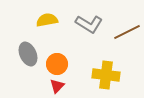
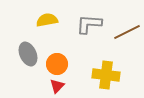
gray L-shape: rotated 152 degrees clockwise
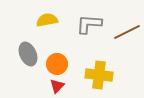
yellow cross: moved 7 px left
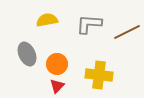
gray ellipse: moved 1 px left
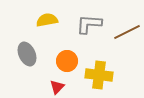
orange circle: moved 10 px right, 3 px up
red triangle: moved 1 px down
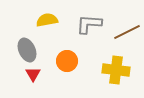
gray ellipse: moved 4 px up
yellow cross: moved 17 px right, 5 px up
red triangle: moved 24 px left, 13 px up; rotated 14 degrees counterclockwise
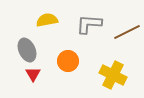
orange circle: moved 1 px right
yellow cross: moved 3 px left, 5 px down; rotated 20 degrees clockwise
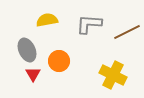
orange circle: moved 9 px left
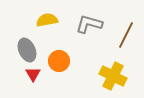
gray L-shape: rotated 12 degrees clockwise
brown line: moved 1 px left, 3 px down; rotated 36 degrees counterclockwise
yellow cross: moved 1 px down
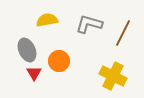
brown line: moved 3 px left, 2 px up
red triangle: moved 1 px right, 1 px up
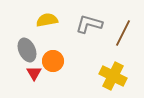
orange circle: moved 6 px left
